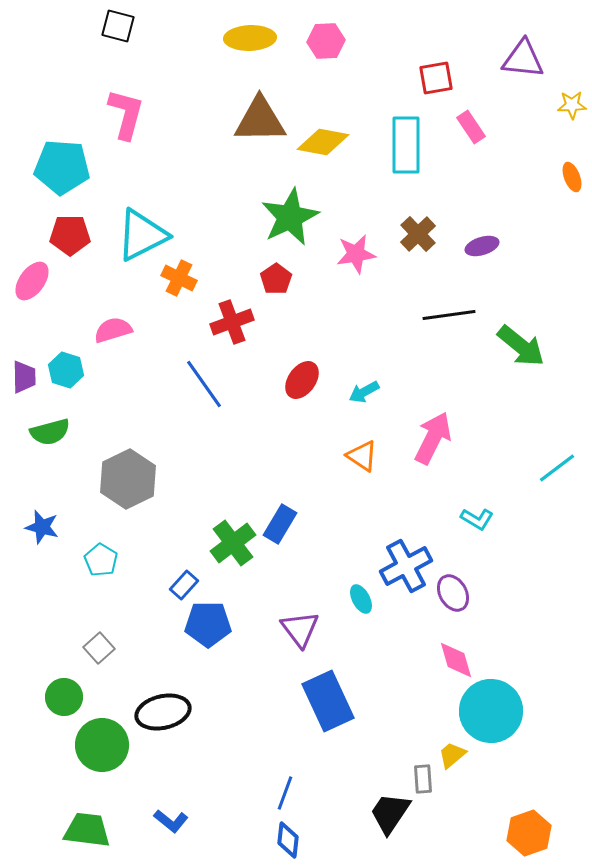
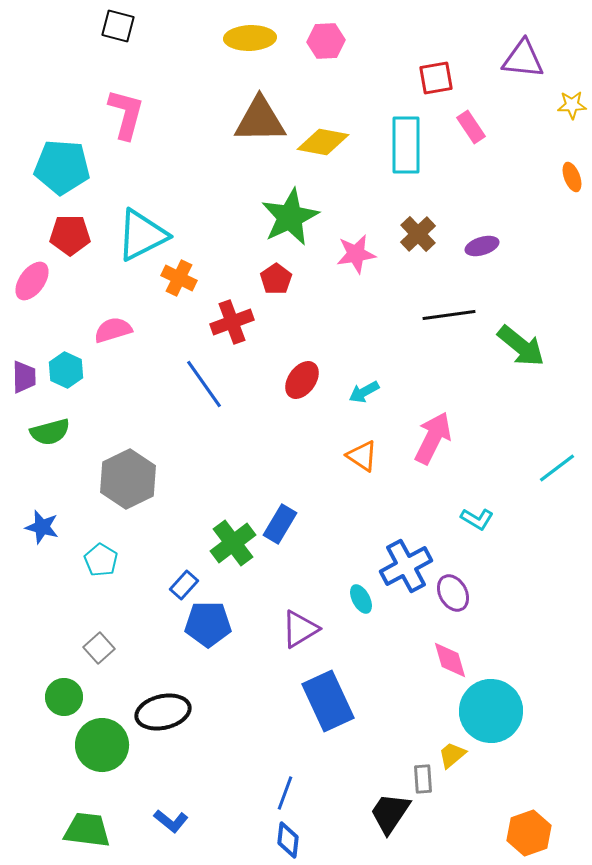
cyan hexagon at (66, 370): rotated 8 degrees clockwise
purple triangle at (300, 629): rotated 36 degrees clockwise
pink diamond at (456, 660): moved 6 px left
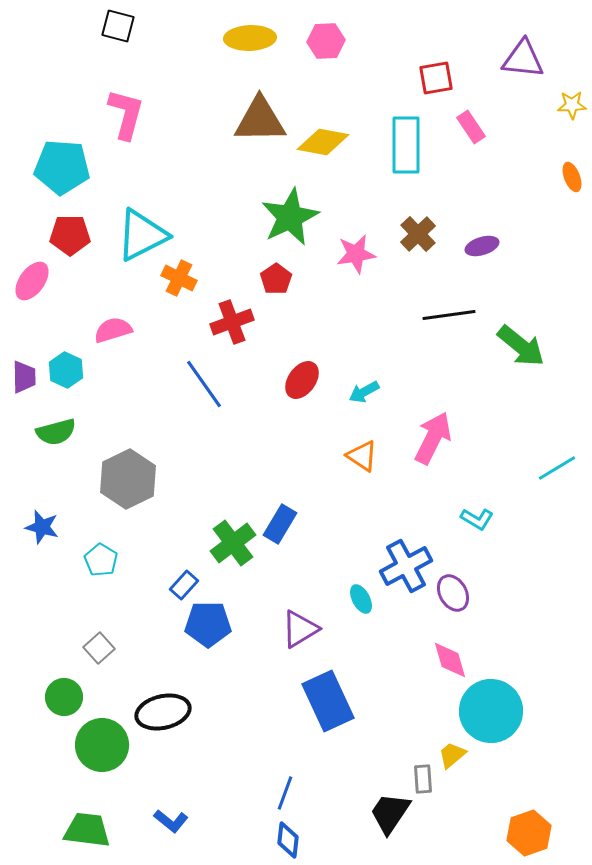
green semicircle at (50, 432): moved 6 px right
cyan line at (557, 468): rotated 6 degrees clockwise
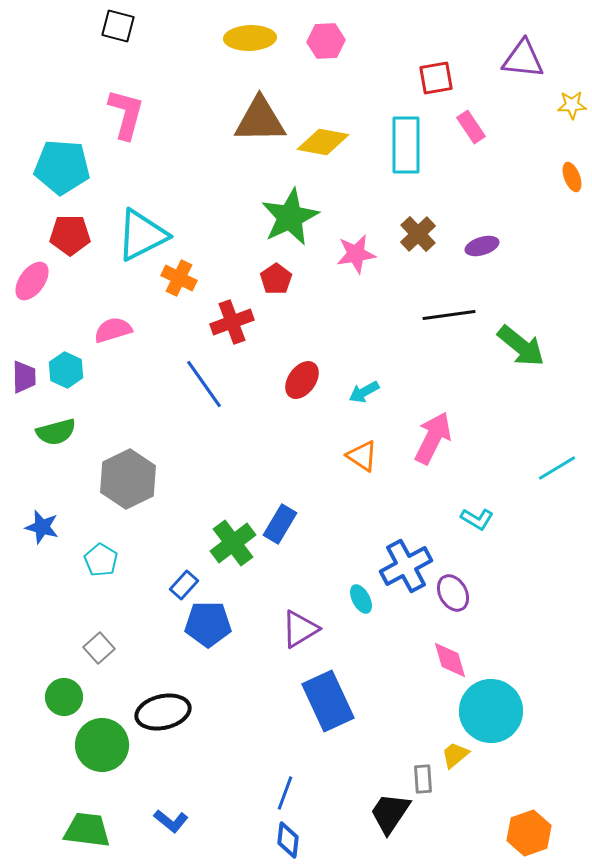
yellow trapezoid at (452, 755): moved 3 px right
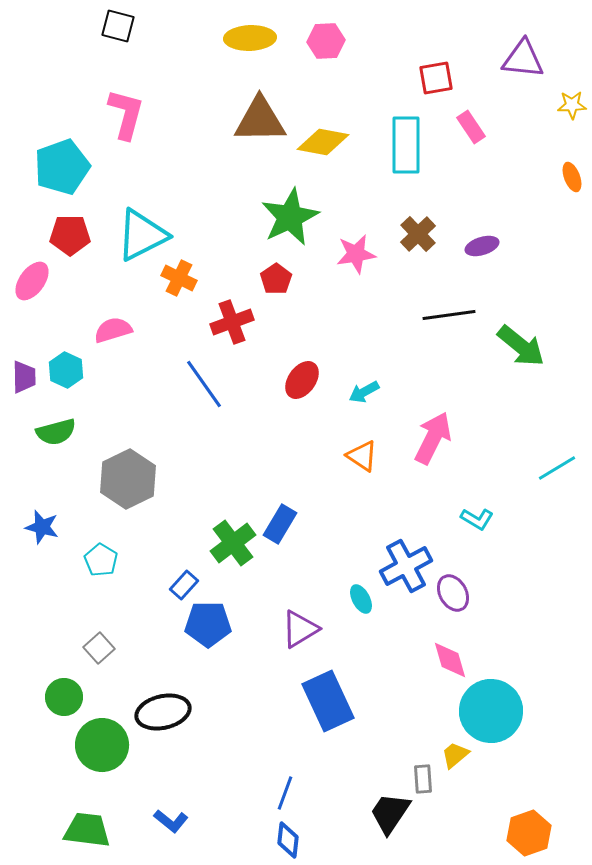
cyan pentagon at (62, 167): rotated 24 degrees counterclockwise
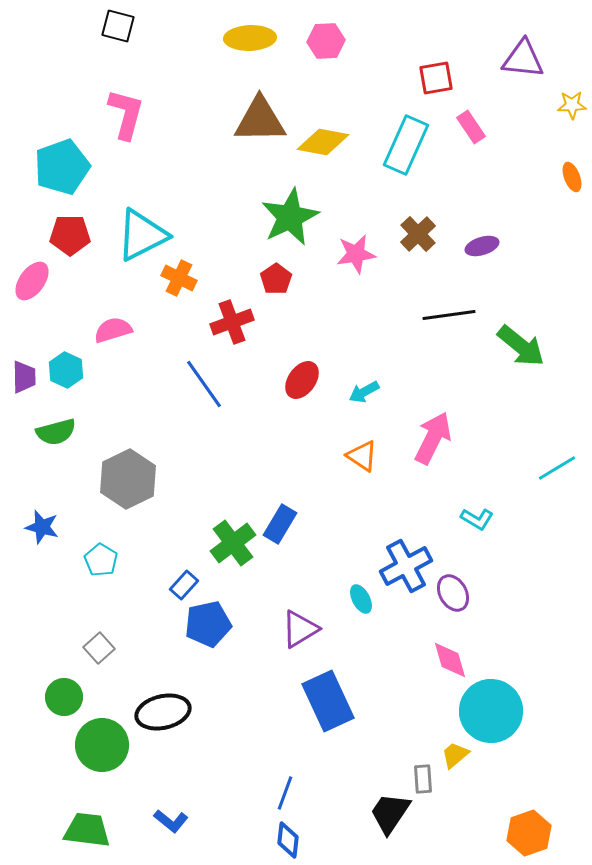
cyan rectangle at (406, 145): rotated 24 degrees clockwise
blue pentagon at (208, 624): rotated 12 degrees counterclockwise
